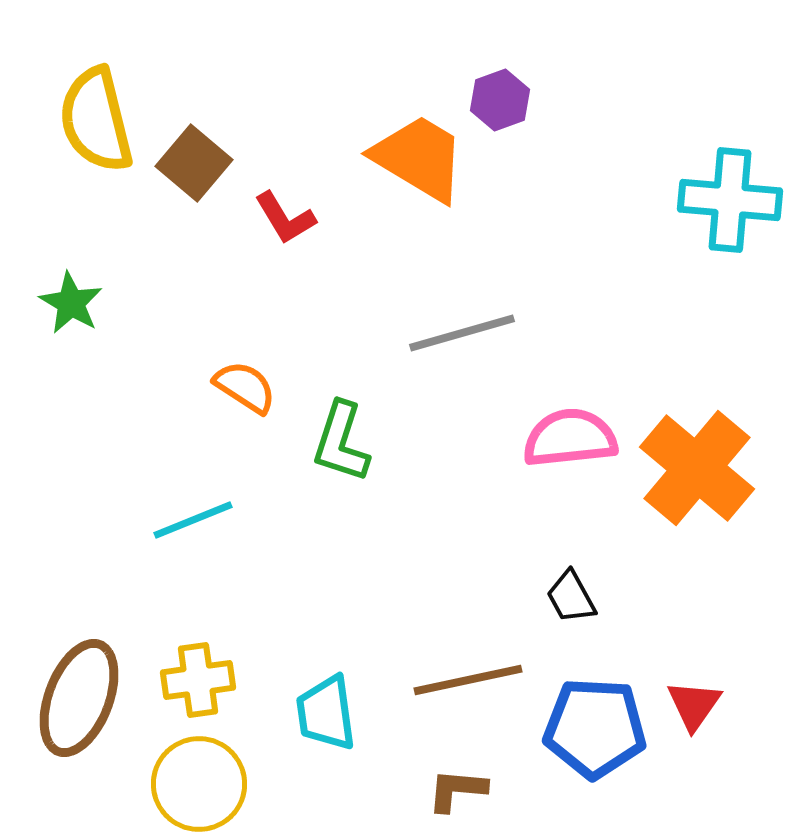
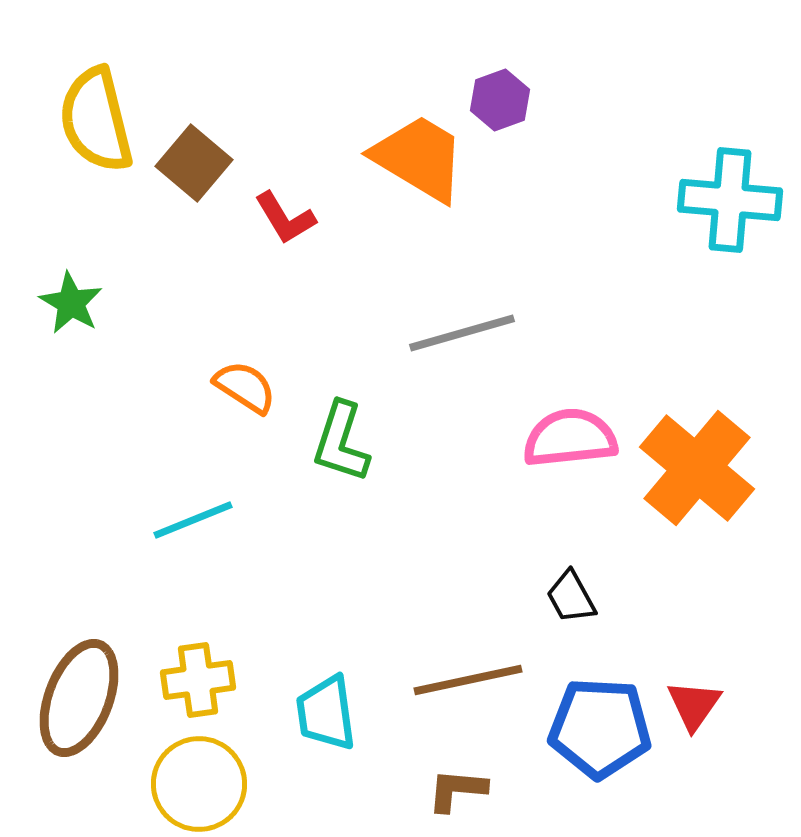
blue pentagon: moved 5 px right
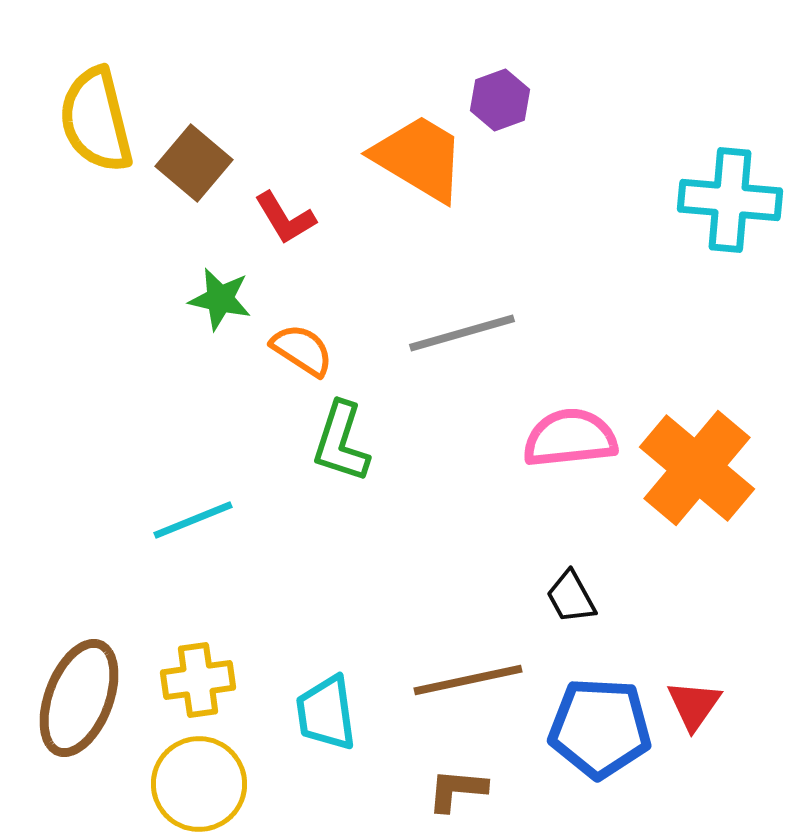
green star: moved 149 px right, 4 px up; rotated 18 degrees counterclockwise
orange semicircle: moved 57 px right, 37 px up
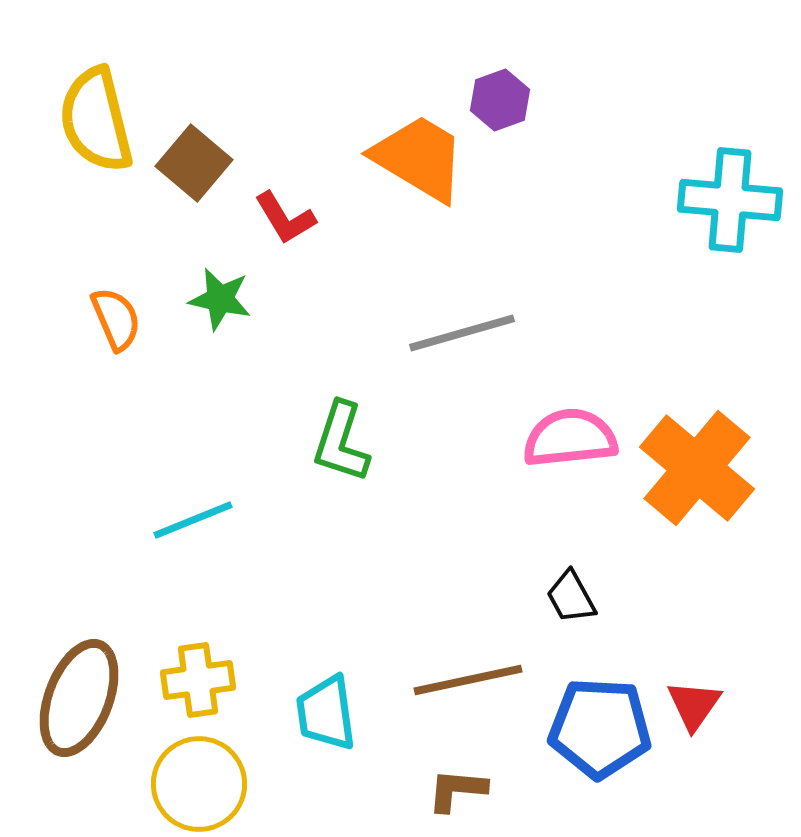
orange semicircle: moved 186 px left, 31 px up; rotated 34 degrees clockwise
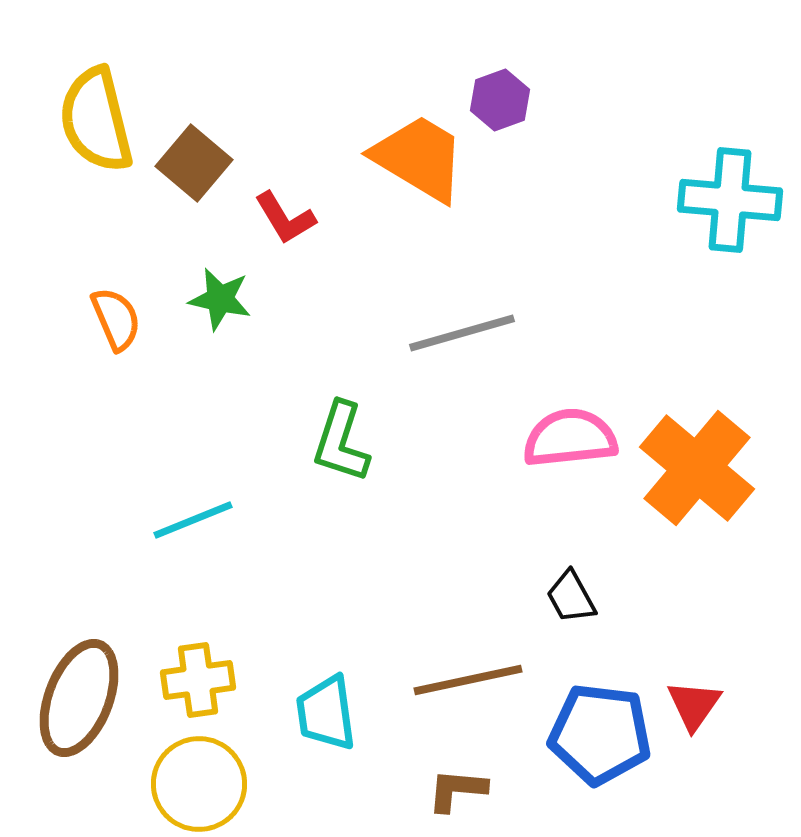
blue pentagon: moved 6 px down; rotated 4 degrees clockwise
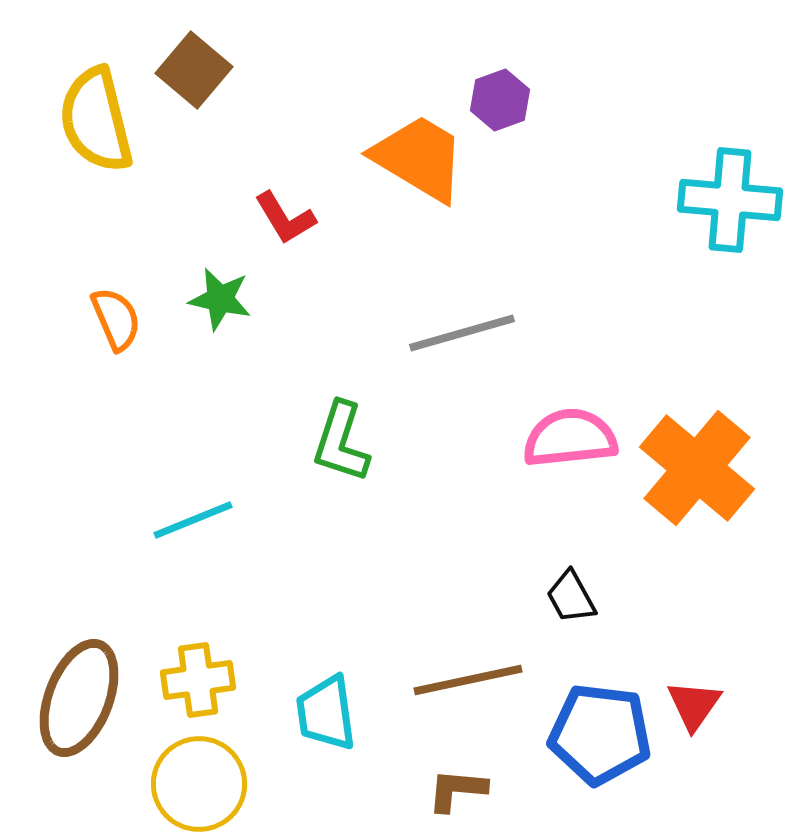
brown square: moved 93 px up
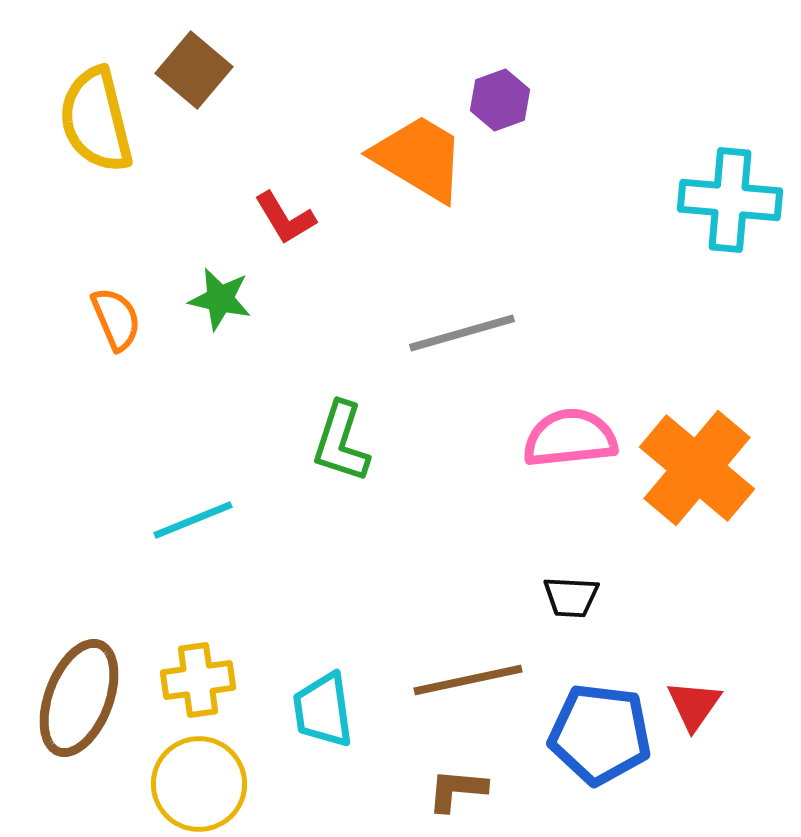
black trapezoid: rotated 58 degrees counterclockwise
cyan trapezoid: moved 3 px left, 3 px up
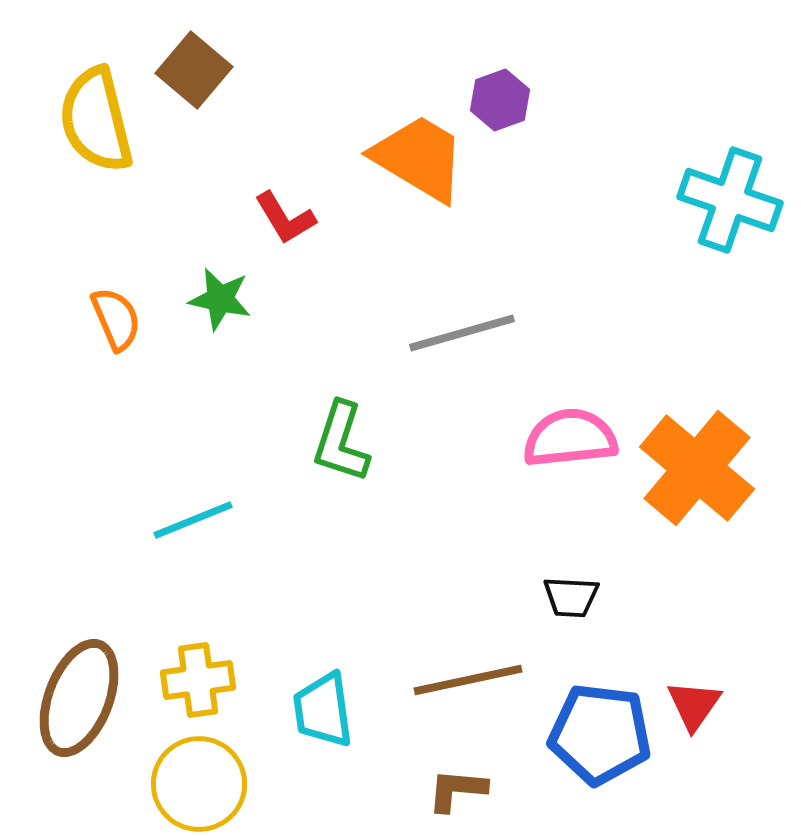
cyan cross: rotated 14 degrees clockwise
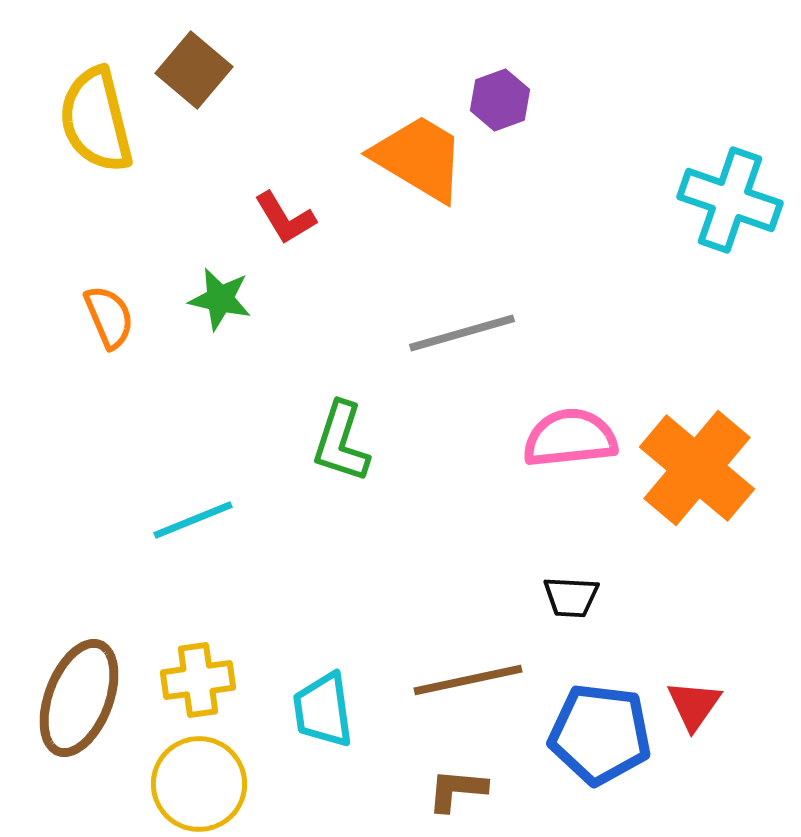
orange semicircle: moved 7 px left, 2 px up
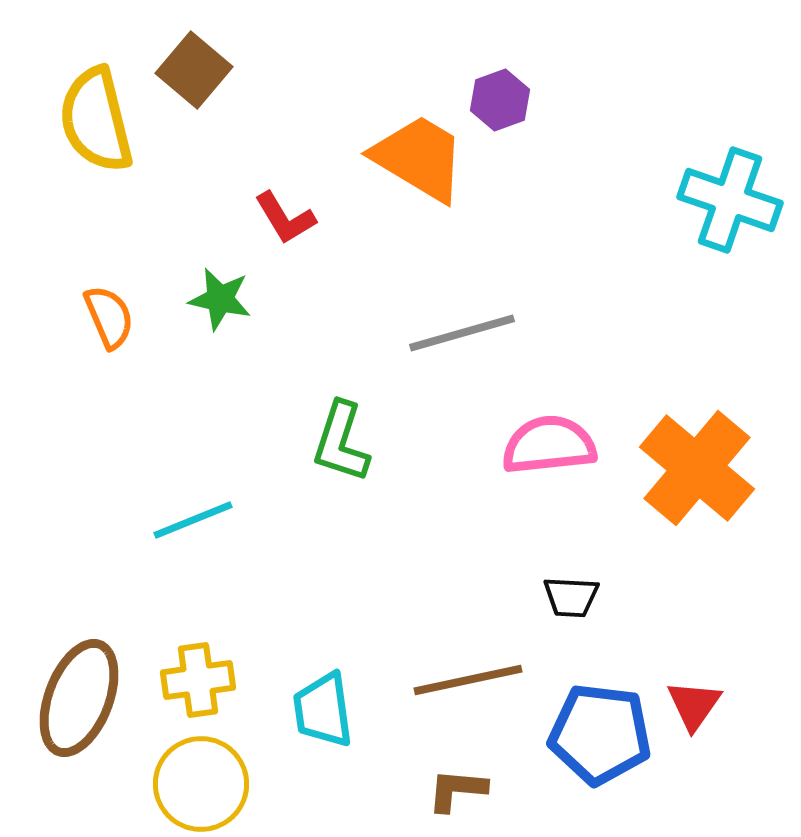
pink semicircle: moved 21 px left, 7 px down
yellow circle: moved 2 px right
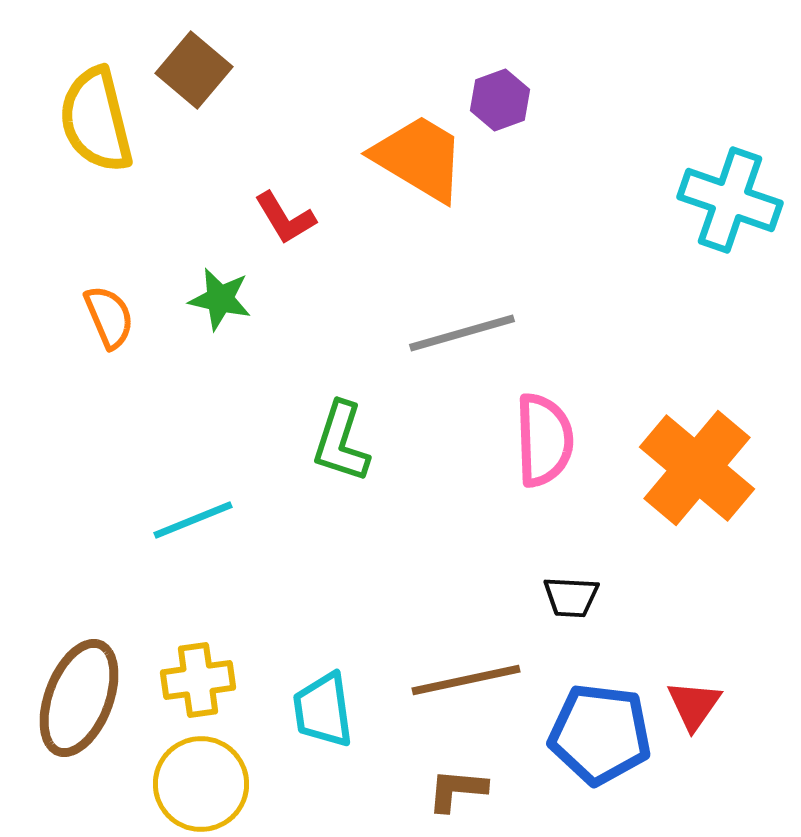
pink semicircle: moved 5 px left, 5 px up; rotated 94 degrees clockwise
brown line: moved 2 px left
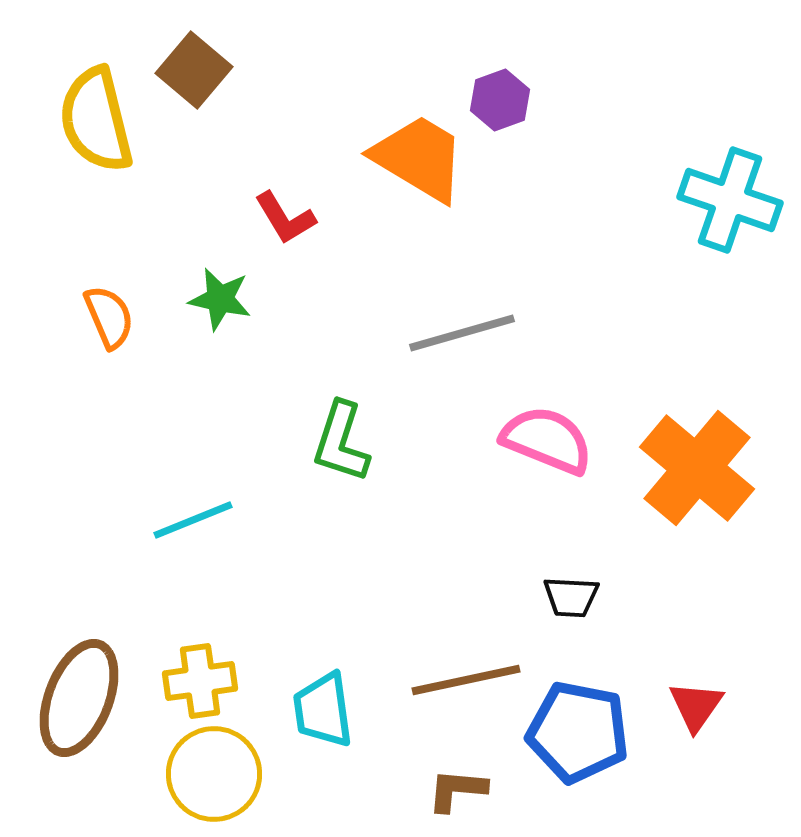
pink semicircle: moved 3 px right; rotated 66 degrees counterclockwise
yellow cross: moved 2 px right, 1 px down
red triangle: moved 2 px right, 1 px down
blue pentagon: moved 22 px left, 2 px up; rotated 4 degrees clockwise
yellow circle: moved 13 px right, 10 px up
